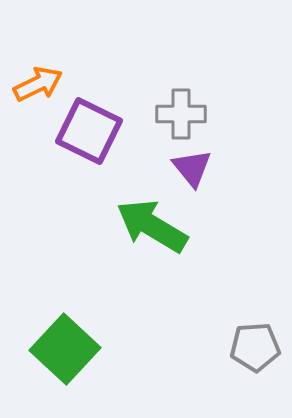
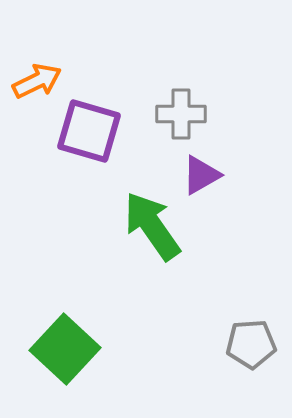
orange arrow: moved 1 px left, 3 px up
purple square: rotated 10 degrees counterclockwise
purple triangle: moved 9 px right, 7 px down; rotated 39 degrees clockwise
green arrow: rotated 24 degrees clockwise
gray pentagon: moved 4 px left, 3 px up
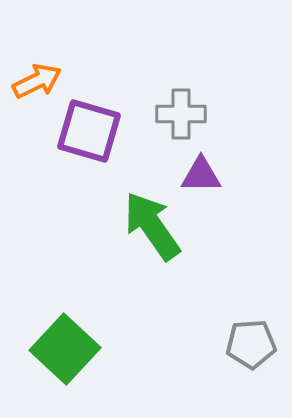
purple triangle: rotated 30 degrees clockwise
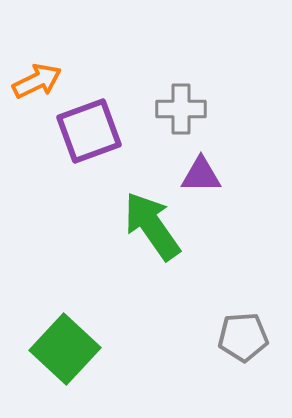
gray cross: moved 5 px up
purple square: rotated 36 degrees counterclockwise
gray pentagon: moved 8 px left, 7 px up
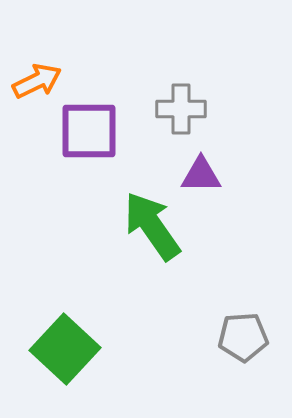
purple square: rotated 20 degrees clockwise
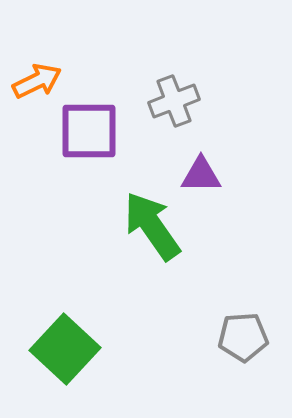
gray cross: moved 7 px left, 8 px up; rotated 21 degrees counterclockwise
